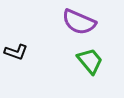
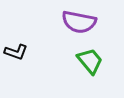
purple semicircle: rotated 12 degrees counterclockwise
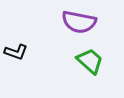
green trapezoid: rotated 8 degrees counterclockwise
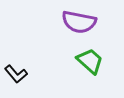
black L-shape: moved 22 px down; rotated 30 degrees clockwise
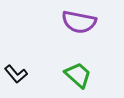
green trapezoid: moved 12 px left, 14 px down
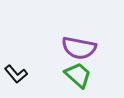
purple semicircle: moved 26 px down
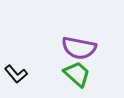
green trapezoid: moved 1 px left, 1 px up
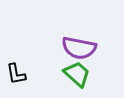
black L-shape: rotated 30 degrees clockwise
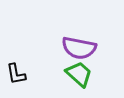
green trapezoid: moved 2 px right
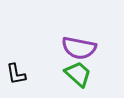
green trapezoid: moved 1 px left
